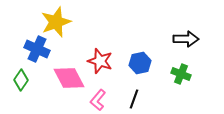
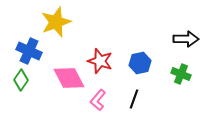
blue cross: moved 8 px left, 2 px down
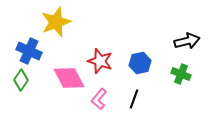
black arrow: moved 1 px right, 2 px down; rotated 15 degrees counterclockwise
pink L-shape: moved 1 px right, 1 px up
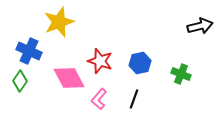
yellow star: moved 3 px right
black arrow: moved 13 px right, 15 px up
green diamond: moved 1 px left, 1 px down
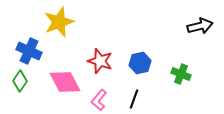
pink diamond: moved 4 px left, 4 px down
pink L-shape: moved 1 px down
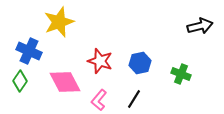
black line: rotated 12 degrees clockwise
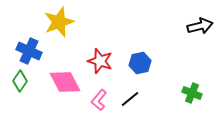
green cross: moved 11 px right, 19 px down
black line: moved 4 px left; rotated 18 degrees clockwise
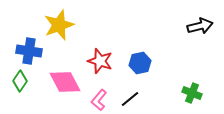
yellow star: moved 3 px down
blue cross: rotated 15 degrees counterclockwise
